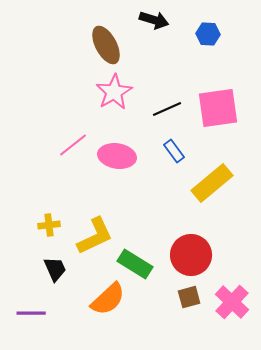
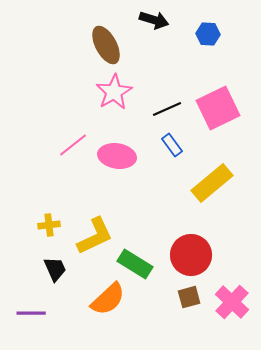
pink square: rotated 18 degrees counterclockwise
blue rectangle: moved 2 px left, 6 px up
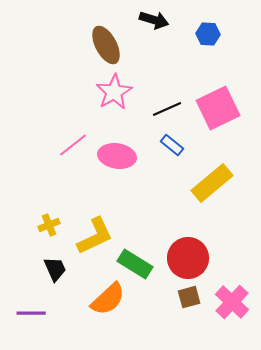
blue rectangle: rotated 15 degrees counterclockwise
yellow cross: rotated 15 degrees counterclockwise
red circle: moved 3 px left, 3 px down
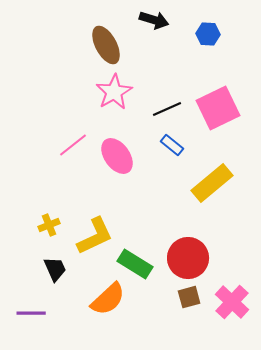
pink ellipse: rotated 45 degrees clockwise
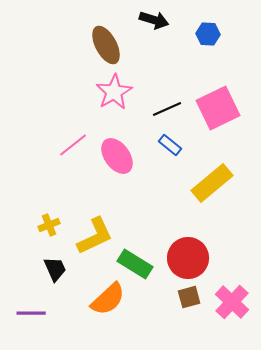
blue rectangle: moved 2 px left
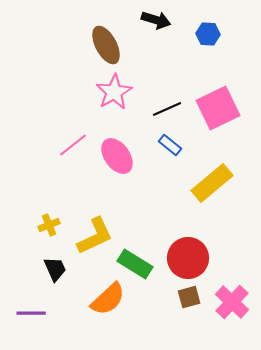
black arrow: moved 2 px right
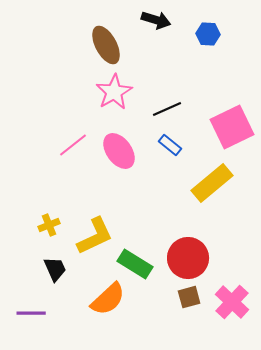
pink square: moved 14 px right, 19 px down
pink ellipse: moved 2 px right, 5 px up
